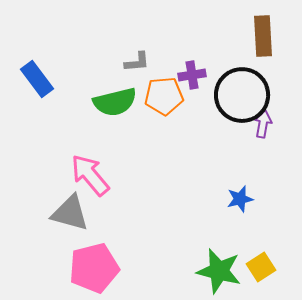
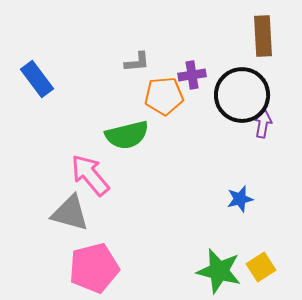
green semicircle: moved 12 px right, 33 px down
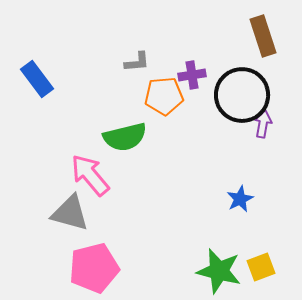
brown rectangle: rotated 15 degrees counterclockwise
green semicircle: moved 2 px left, 2 px down
blue star: rotated 12 degrees counterclockwise
yellow square: rotated 12 degrees clockwise
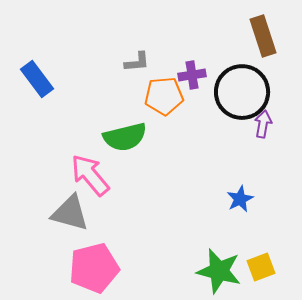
black circle: moved 3 px up
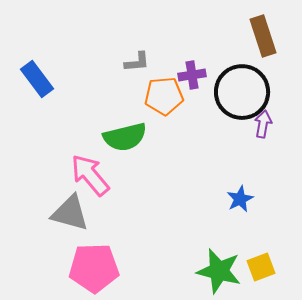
pink pentagon: rotated 12 degrees clockwise
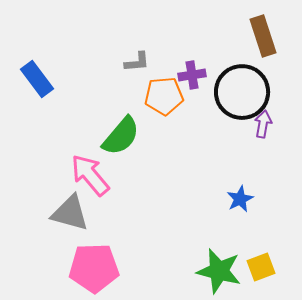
green semicircle: moved 4 px left, 1 px up; rotated 36 degrees counterclockwise
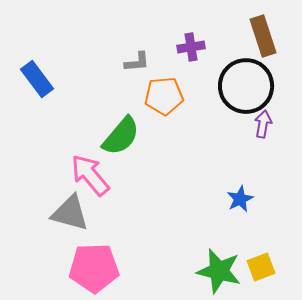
purple cross: moved 1 px left, 28 px up
black circle: moved 4 px right, 6 px up
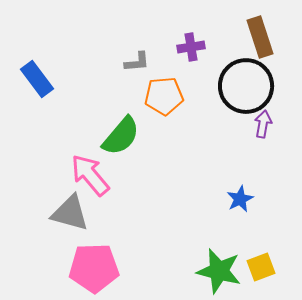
brown rectangle: moved 3 px left, 1 px down
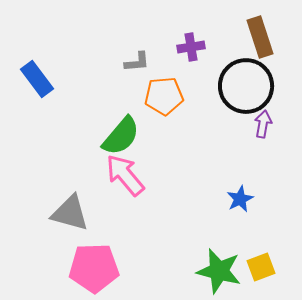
pink arrow: moved 35 px right
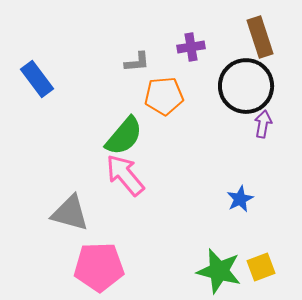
green semicircle: moved 3 px right
pink pentagon: moved 5 px right, 1 px up
